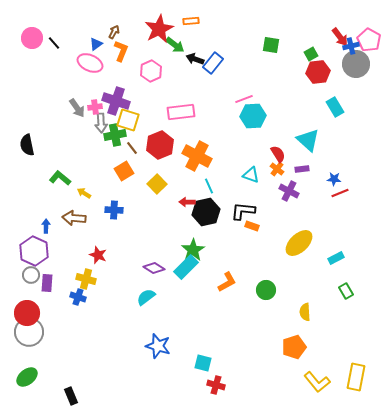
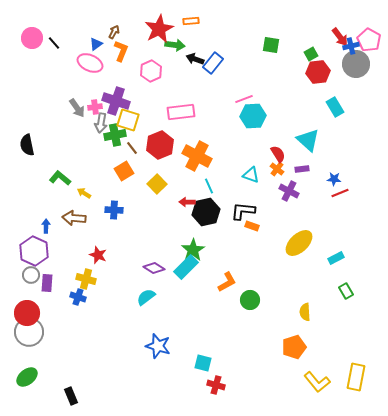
green arrow at (175, 45): rotated 30 degrees counterclockwise
gray arrow at (101, 123): rotated 12 degrees clockwise
green circle at (266, 290): moved 16 px left, 10 px down
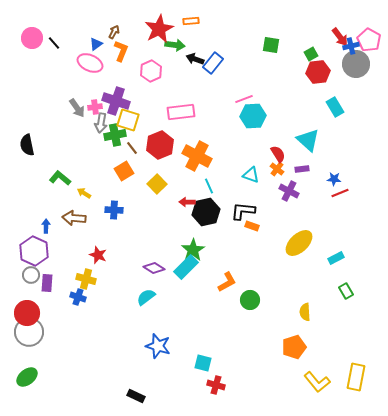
black rectangle at (71, 396): moved 65 px right; rotated 42 degrees counterclockwise
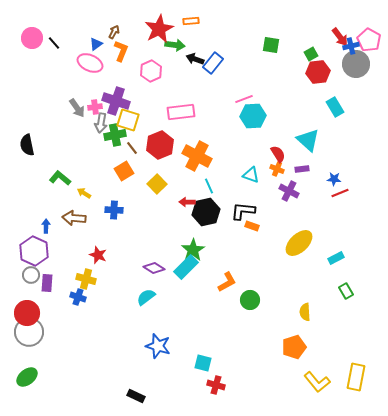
orange cross at (277, 169): rotated 16 degrees counterclockwise
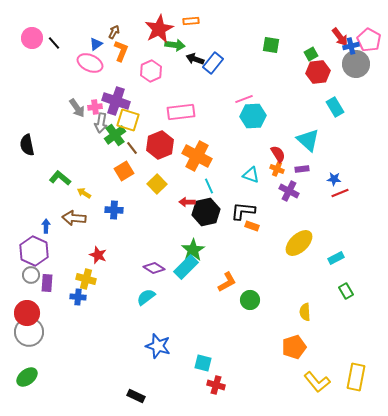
green cross at (115, 135): rotated 25 degrees counterclockwise
blue cross at (78, 297): rotated 14 degrees counterclockwise
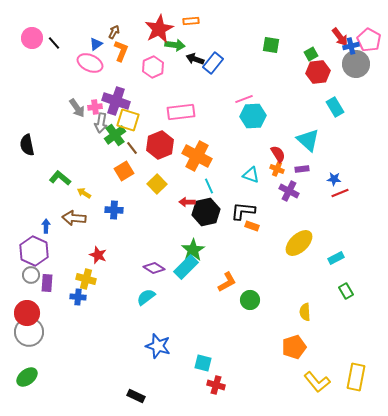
pink hexagon at (151, 71): moved 2 px right, 4 px up
